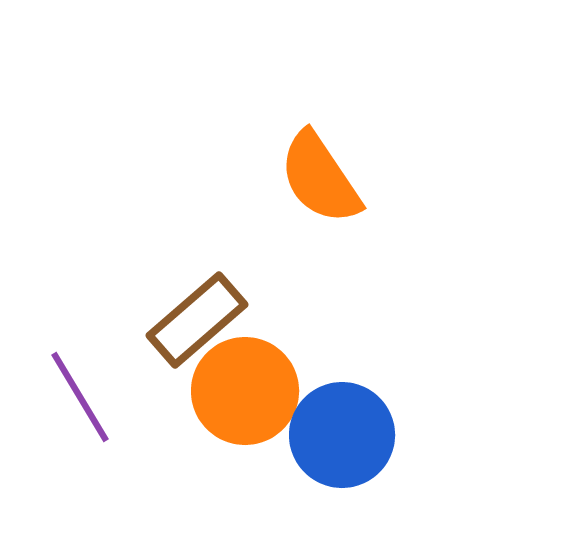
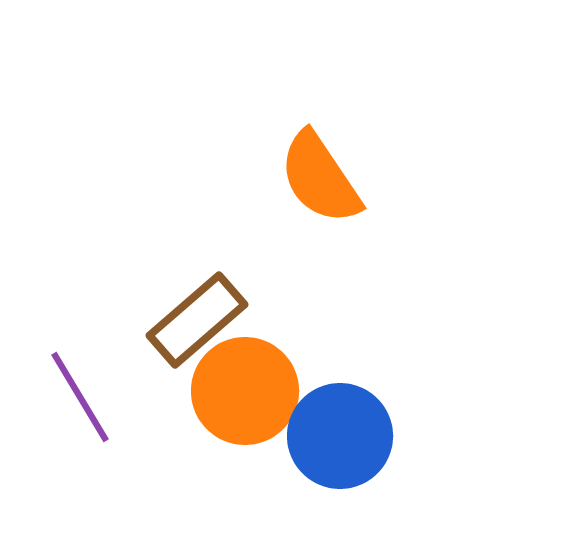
blue circle: moved 2 px left, 1 px down
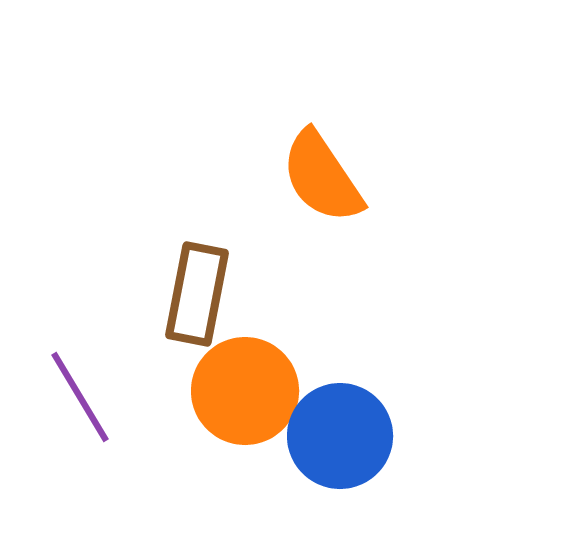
orange semicircle: moved 2 px right, 1 px up
brown rectangle: moved 26 px up; rotated 38 degrees counterclockwise
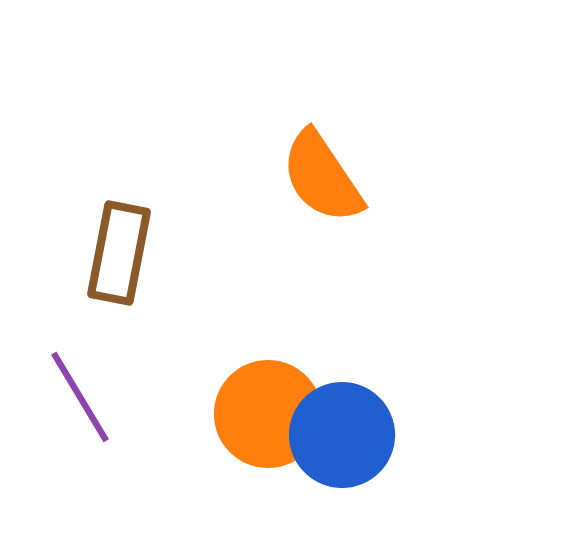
brown rectangle: moved 78 px left, 41 px up
orange circle: moved 23 px right, 23 px down
blue circle: moved 2 px right, 1 px up
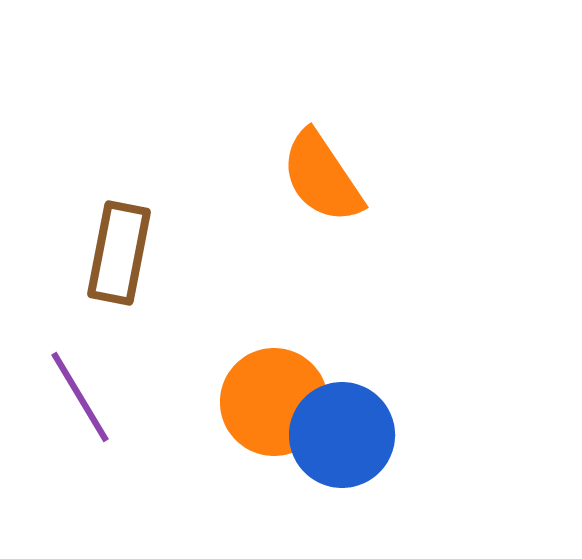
orange circle: moved 6 px right, 12 px up
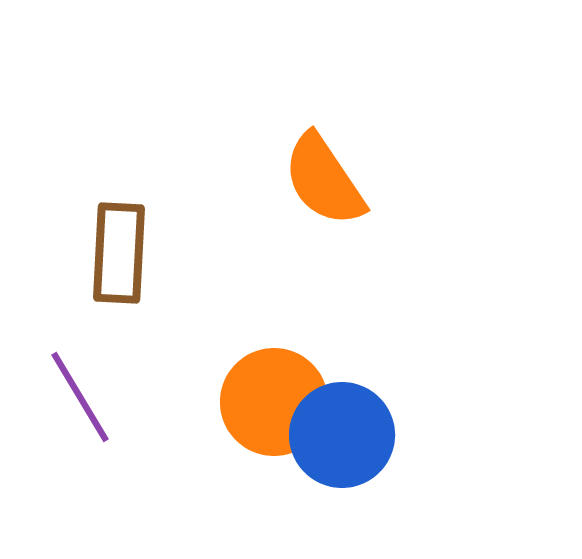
orange semicircle: moved 2 px right, 3 px down
brown rectangle: rotated 8 degrees counterclockwise
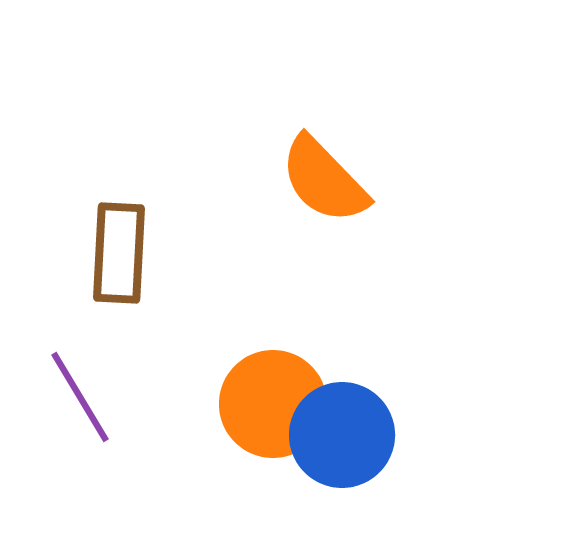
orange semicircle: rotated 10 degrees counterclockwise
orange circle: moved 1 px left, 2 px down
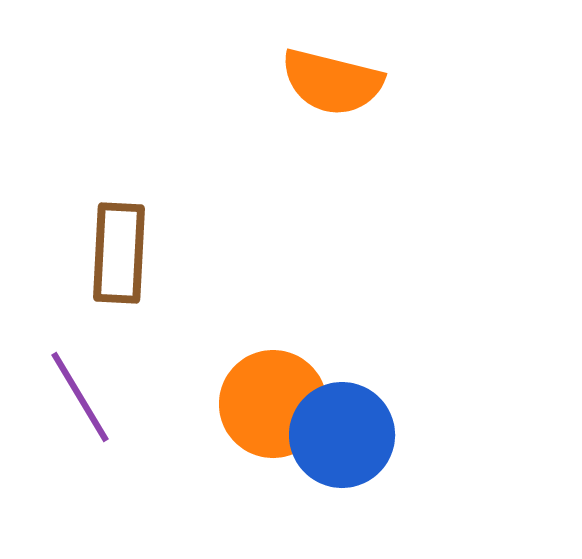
orange semicircle: moved 8 px right, 98 px up; rotated 32 degrees counterclockwise
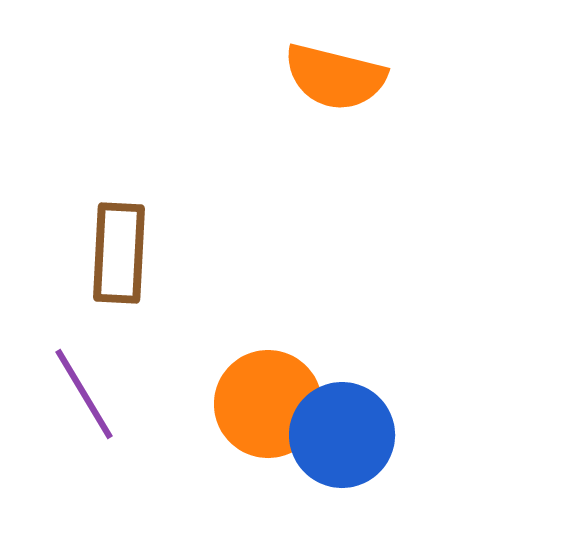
orange semicircle: moved 3 px right, 5 px up
purple line: moved 4 px right, 3 px up
orange circle: moved 5 px left
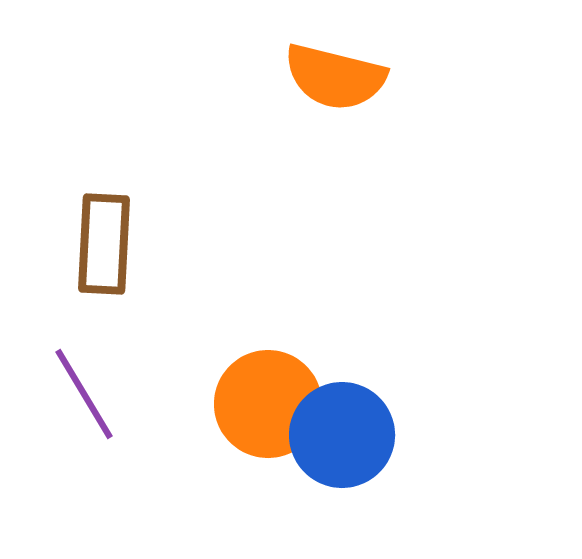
brown rectangle: moved 15 px left, 9 px up
